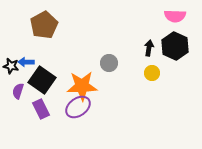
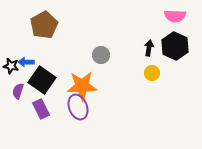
gray circle: moved 8 px left, 8 px up
purple ellipse: rotated 75 degrees counterclockwise
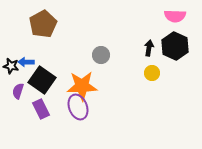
brown pentagon: moved 1 px left, 1 px up
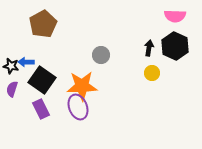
purple semicircle: moved 6 px left, 2 px up
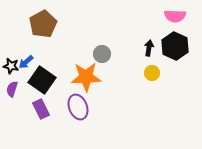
gray circle: moved 1 px right, 1 px up
blue arrow: rotated 42 degrees counterclockwise
orange star: moved 4 px right, 9 px up
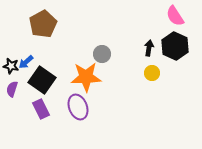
pink semicircle: rotated 55 degrees clockwise
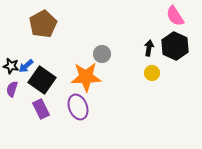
blue arrow: moved 4 px down
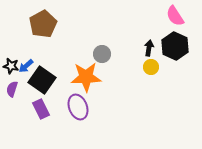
yellow circle: moved 1 px left, 6 px up
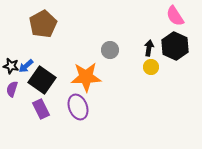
gray circle: moved 8 px right, 4 px up
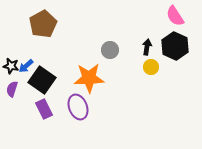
black arrow: moved 2 px left, 1 px up
orange star: moved 3 px right, 1 px down
purple rectangle: moved 3 px right
